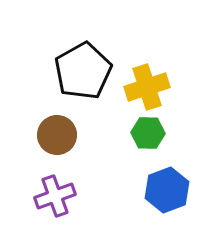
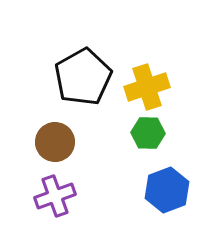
black pentagon: moved 6 px down
brown circle: moved 2 px left, 7 px down
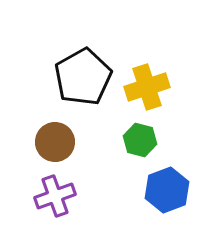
green hexagon: moved 8 px left, 7 px down; rotated 12 degrees clockwise
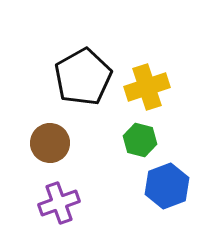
brown circle: moved 5 px left, 1 px down
blue hexagon: moved 4 px up
purple cross: moved 4 px right, 7 px down
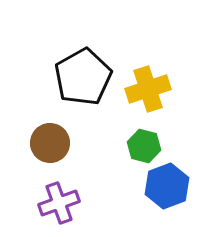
yellow cross: moved 1 px right, 2 px down
green hexagon: moved 4 px right, 6 px down
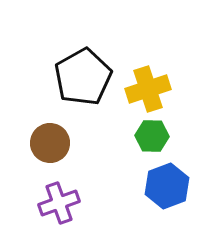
green hexagon: moved 8 px right, 10 px up; rotated 12 degrees counterclockwise
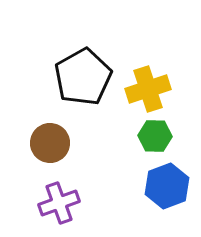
green hexagon: moved 3 px right
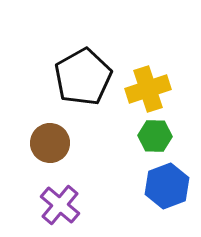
purple cross: moved 1 px right, 2 px down; rotated 30 degrees counterclockwise
